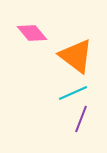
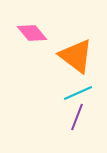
cyan line: moved 5 px right
purple line: moved 4 px left, 2 px up
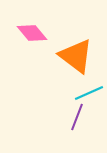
cyan line: moved 11 px right
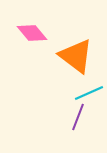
purple line: moved 1 px right
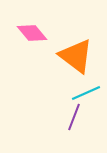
cyan line: moved 3 px left
purple line: moved 4 px left
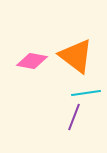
pink diamond: moved 28 px down; rotated 40 degrees counterclockwise
cyan line: rotated 16 degrees clockwise
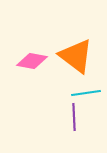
purple line: rotated 24 degrees counterclockwise
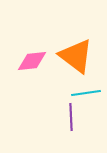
pink diamond: rotated 16 degrees counterclockwise
purple line: moved 3 px left
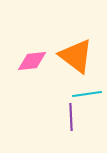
cyan line: moved 1 px right, 1 px down
